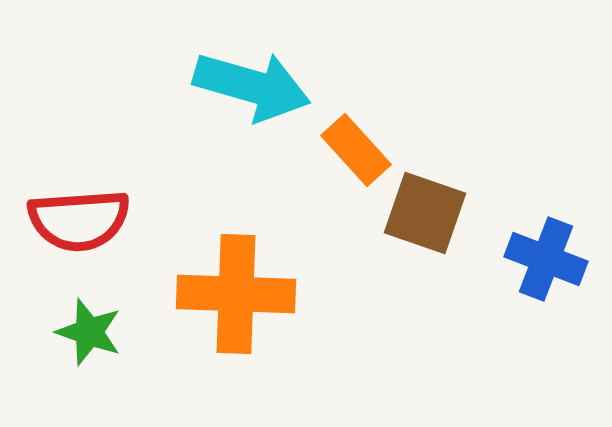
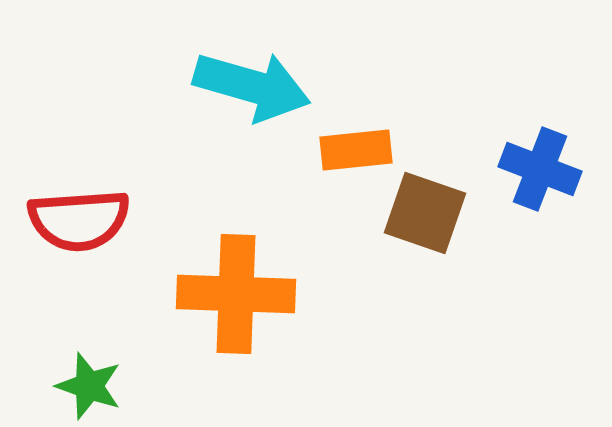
orange rectangle: rotated 54 degrees counterclockwise
blue cross: moved 6 px left, 90 px up
green star: moved 54 px down
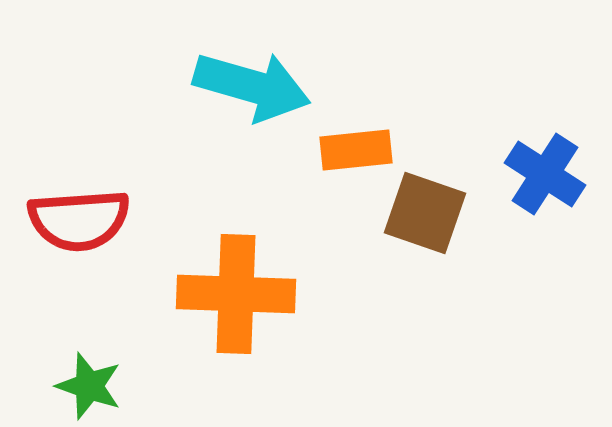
blue cross: moved 5 px right, 5 px down; rotated 12 degrees clockwise
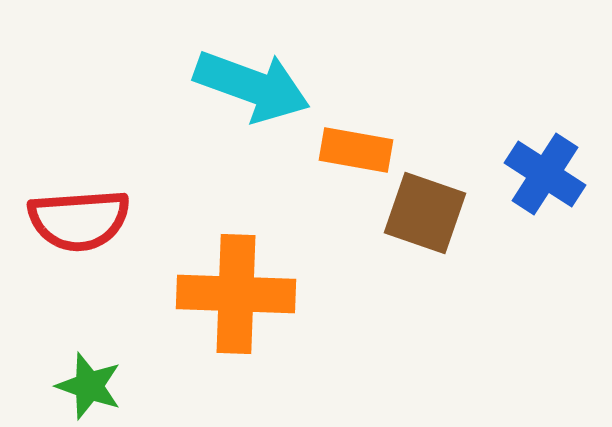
cyan arrow: rotated 4 degrees clockwise
orange rectangle: rotated 16 degrees clockwise
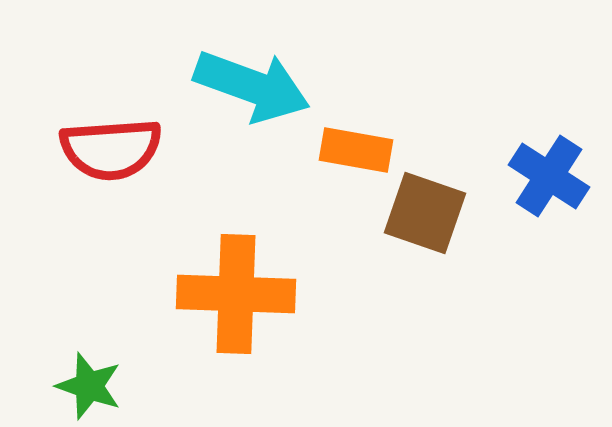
blue cross: moved 4 px right, 2 px down
red semicircle: moved 32 px right, 71 px up
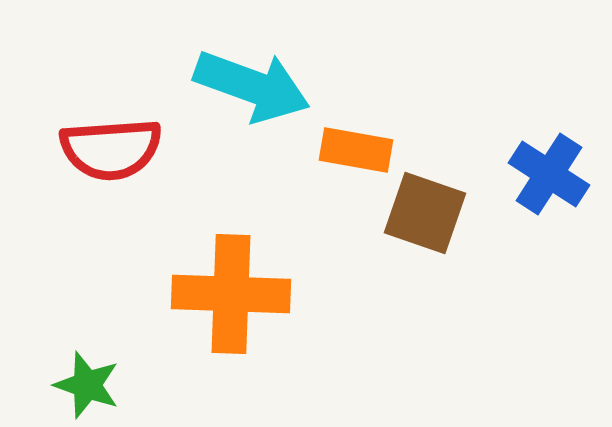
blue cross: moved 2 px up
orange cross: moved 5 px left
green star: moved 2 px left, 1 px up
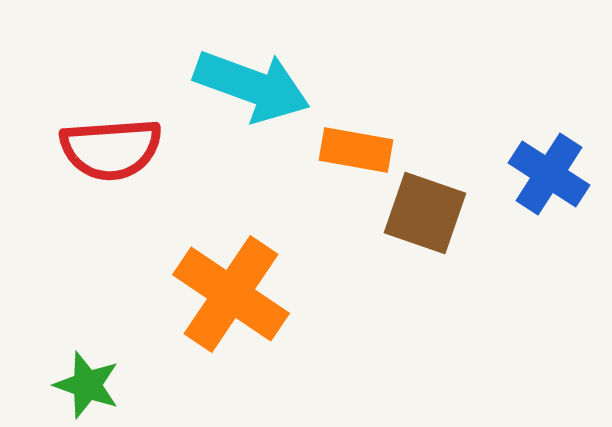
orange cross: rotated 32 degrees clockwise
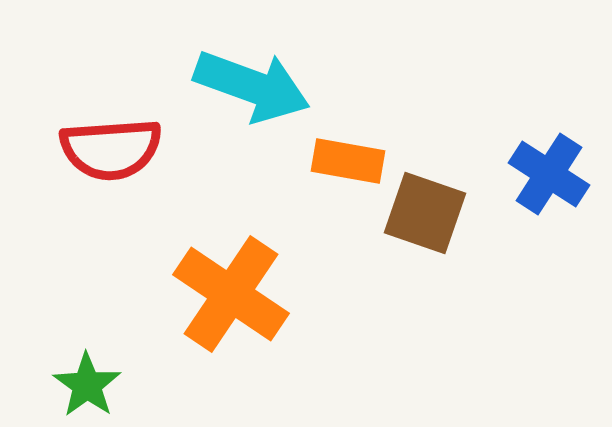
orange rectangle: moved 8 px left, 11 px down
green star: rotated 16 degrees clockwise
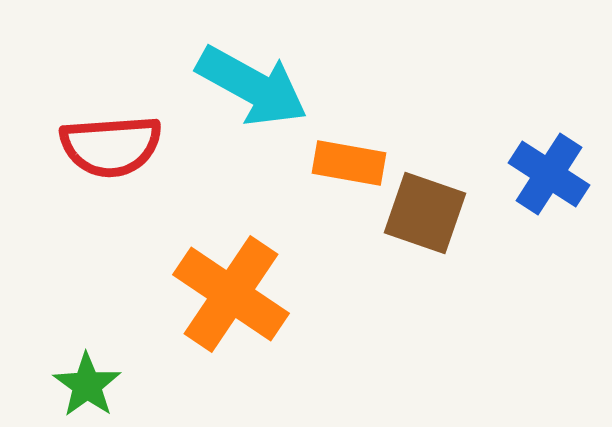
cyan arrow: rotated 9 degrees clockwise
red semicircle: moved 3 px up
orange rectangle: moved 1 px right, 2 px down
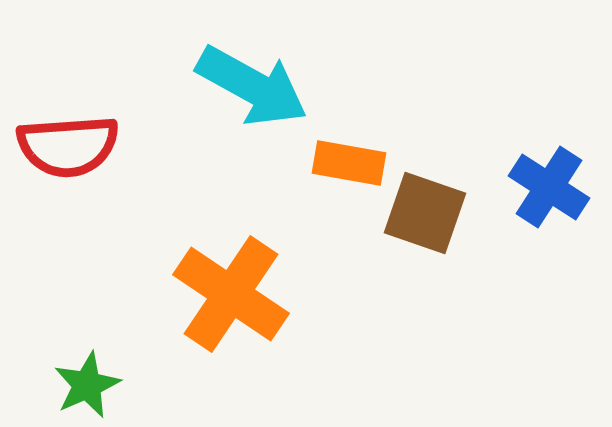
red semicircle: moved 43 px left
blue cross: moved 13 px down
green star: rotated 12 degrees clockwise
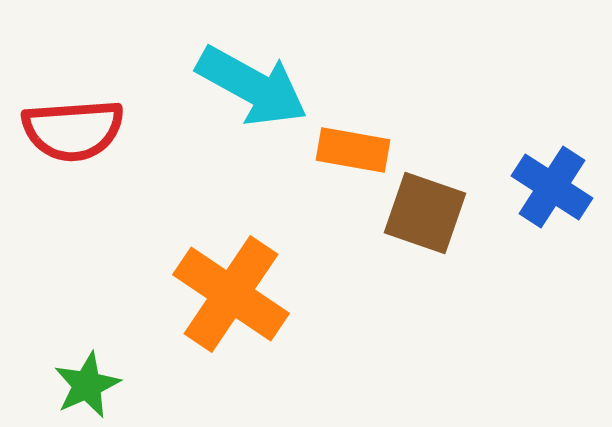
red semicircle: moved 5 px right, 16 px up
orange rectangle: moved 4 px right, 13 px up
blue cross: moved 3 px right
